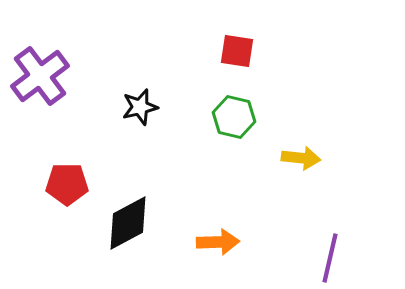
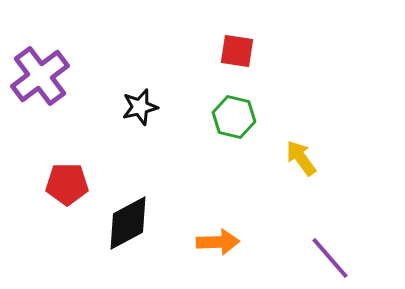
yellow arrow: rotated 132 degrees counterclockwise
purple line: rotated 54 degrees counterclockwise
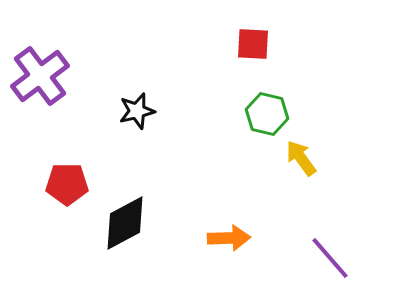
red square: moved 16 px right, 7 px up; rotated 6 degrees counterclockwise
black star: moved 3 px left, 4 px down
green hexagon: moved 33 px right, 3 px up
black diamond: moved 3 px left
orange arrow: moved 11 px right, 4 px up
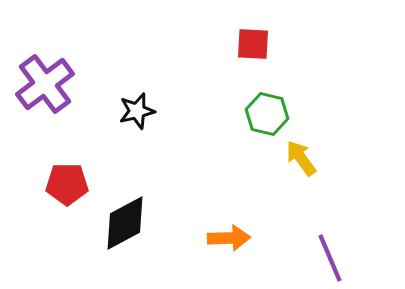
purple cross: moved 5 px right, 8 px down
purple line: rotated 18 degrees clockwise
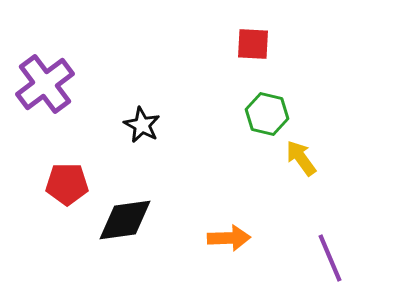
black star: moved 5 px right, 14 px down; rotated 30 degrees counterclockwise
black diamond: moved 3 px up; rotated 20 degrees clockwise
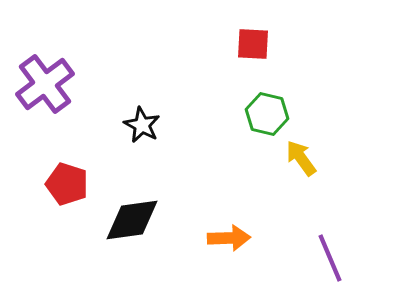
red pentagon: rotated 18 degrees clockwise
black diamond: moved 7 px right
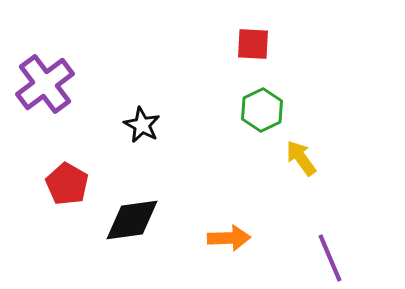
green hexagon: moved 5 px left, 4 px up; rotated 21 degrees clockwise
red pentagon: rotated 12 degrees clockwise
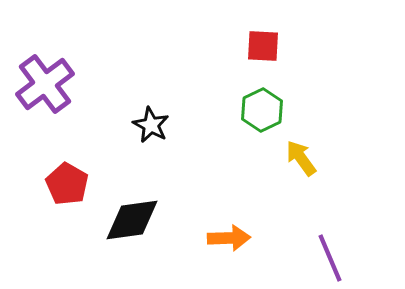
red square: moved 10 px right, 2 px down
black star: moved 9 px right
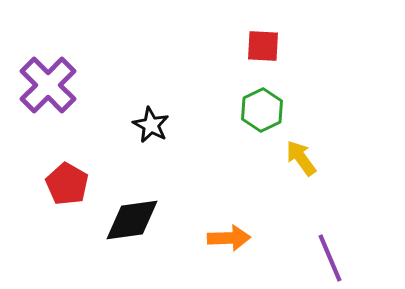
purple cross: moved 3 px right, 1 px down; rotated 8 degrees counterclockwise
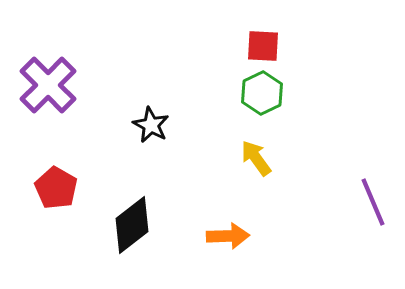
green hexagon: moved 17 px up
yellow arrow: moved 45 px left
red pentagon: moved 11 px left, 4 px down
black diamond: moved 5 px down; rotated 30 degrees counterclockwise
orange arrow: moved 1 px left, 2 px up
purple line: moved 43 px right, 56 px up
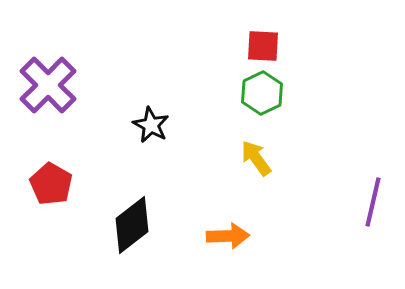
red pentagon: moved 5 px left, 4 px up
purple line: rotated 36 degrees clockwise
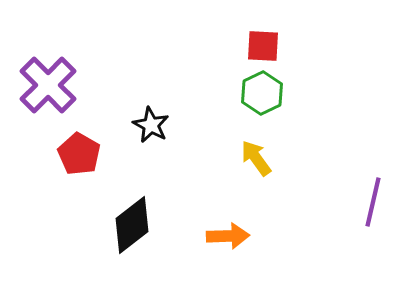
red pentagon: moved 28 px right, 30 px up
